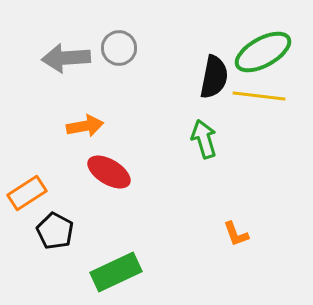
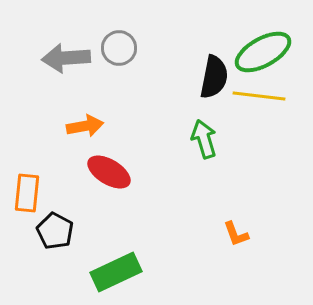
orange rectangle: rotated 51 degrees counterclockwise
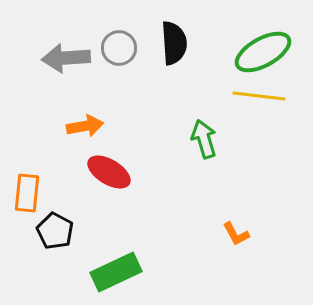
black semicircle: moved 40 px left, 34 px up; rotated 15 degrees counterclockwise
orange L-shape: rotated 8 degrees counterclockwise
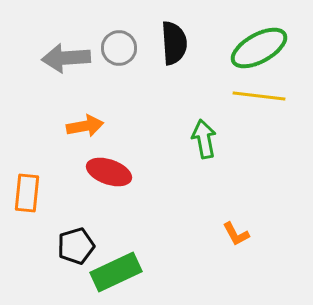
green ellipse: moved 4 px left, 4 px up
green arrow: rotated 6 degrees clockwise
red ellipse: rotated 12 degrees counterclockwise
black pentagon: moved 21 px right, 15 px down; rotated 27 degrees clockwise
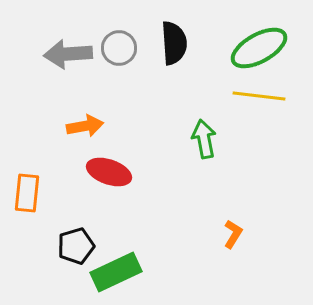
gray arrow: moved 2 px right, 4 px up
orange L-shape: moved 3 px left; rotated 120 degrees counterclockwise
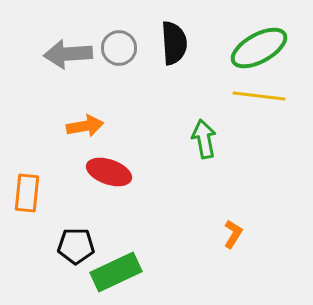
black pentagon: rotated 18 degrees clockwise
